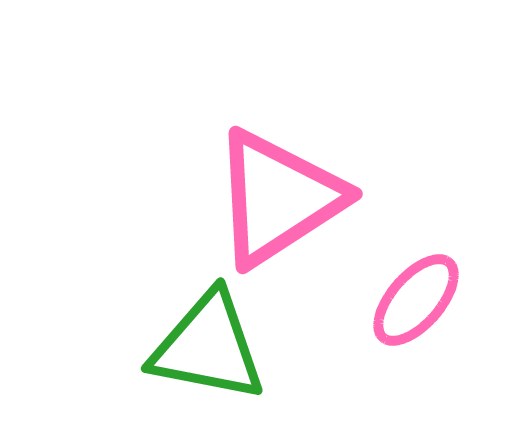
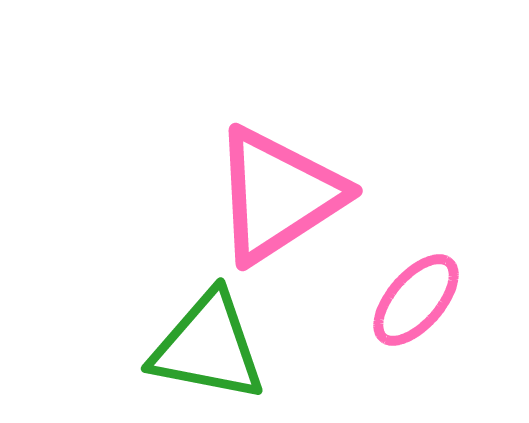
pink triangle: moved 3 px up
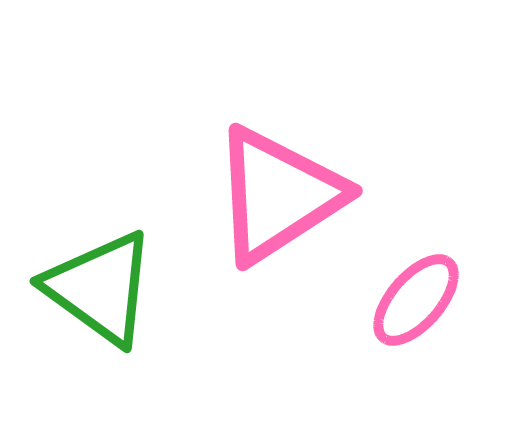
green triangle: moved 108 px left, 59 px up; rotated 25 degrees clockwise
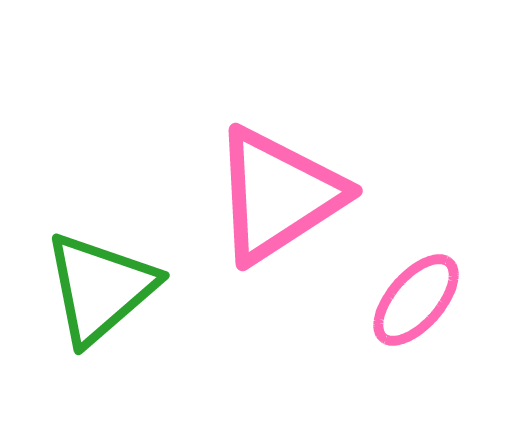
green triangle: rotated 43 degrees clockwise
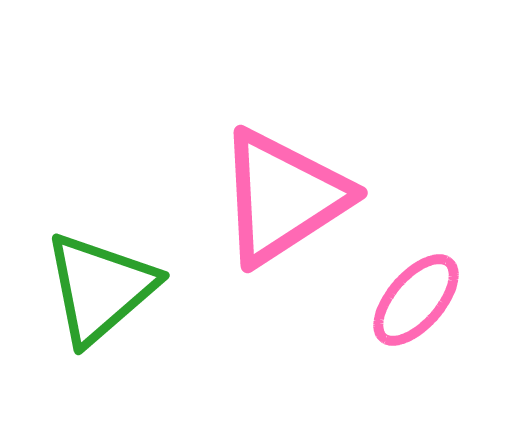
pink triangle: moved 5 px right, 2 px down
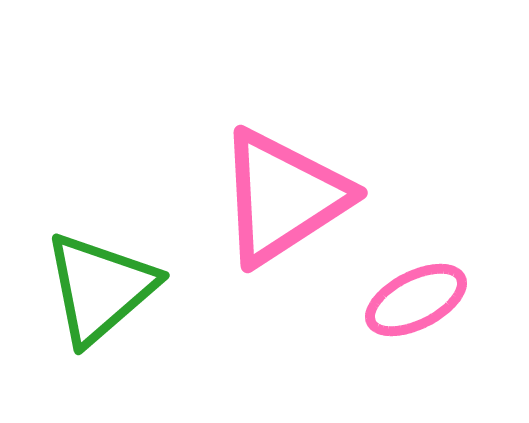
pink ellipse: rotated 22 degrees clockwise
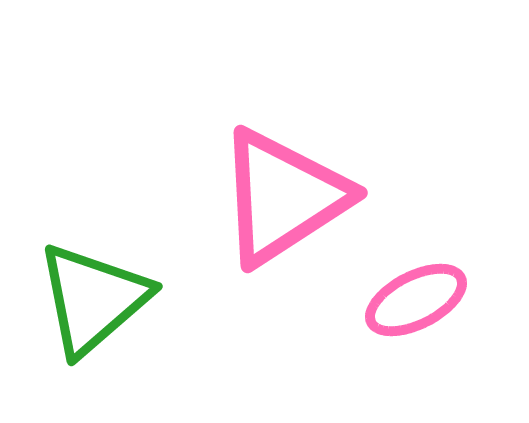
green triangle: moved 7 px left, 11 px down
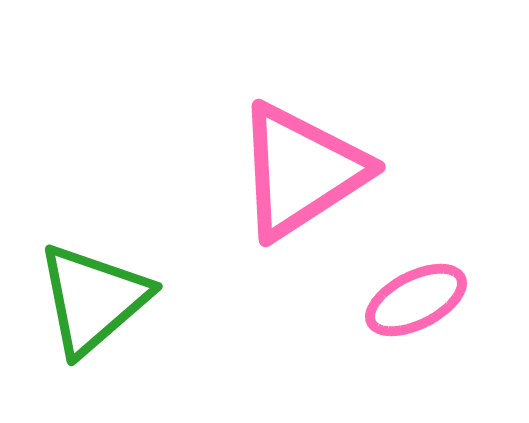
pink triangle: moved 18 px right, 26 px up
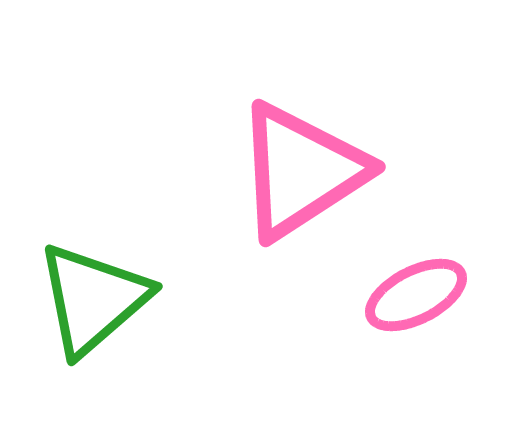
pink ellipse: moved 5 px up
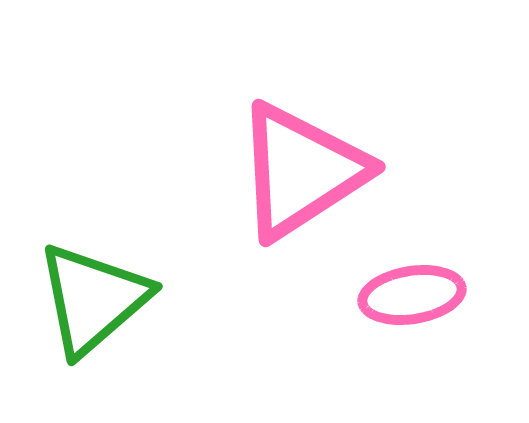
pink ellipse: moved 4 px left; rotated 18 degrees clockwise
